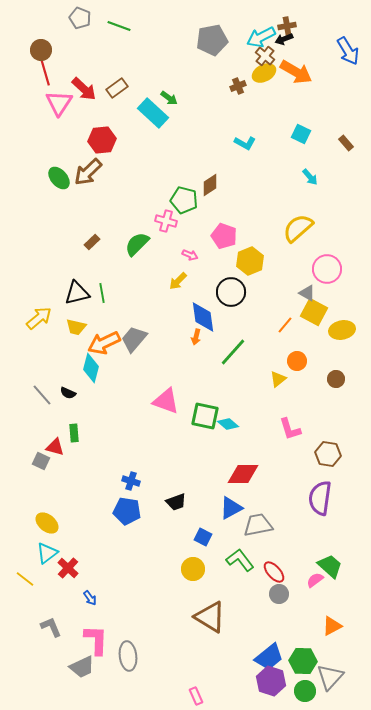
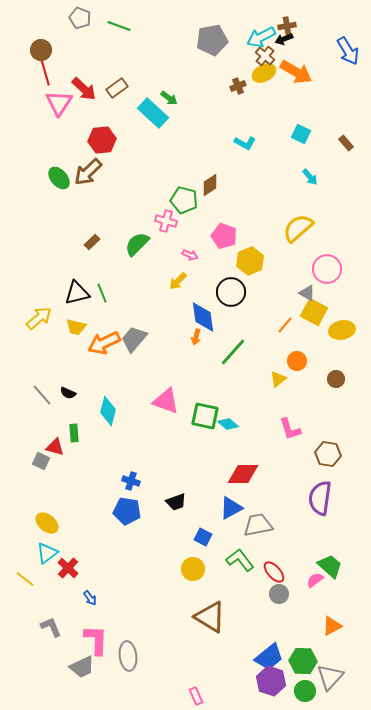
green line at (102, 293): rotated 12 degrees counterclockwise
cyan diamond at (91, 368): moved 17 px right, 43 px down
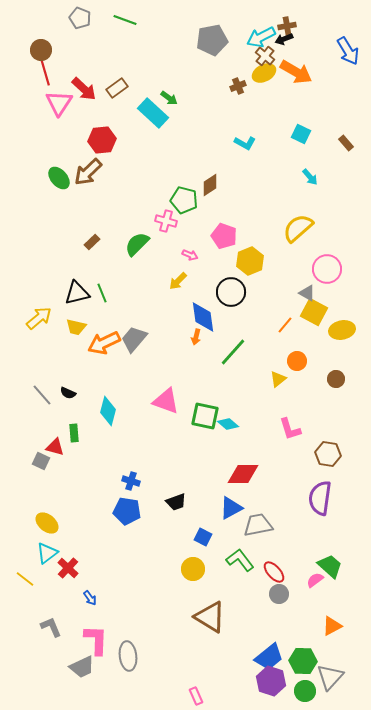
green line at (119, 26): moved 6 px right, 6 px up
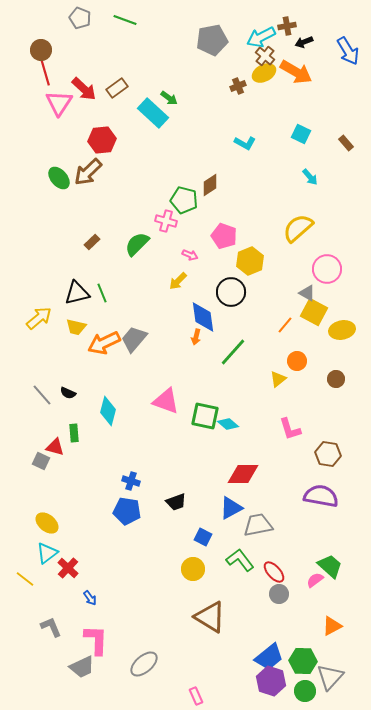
black arrow at (284, 39): moved 20 px right, 3 px down
purple semicircle at (320, 498): moved 1 px right, 2 px up; rotated 92 degrees clockwise
gray ellipse at (128, 656): moved 16 px right, 8 px down; rotated 56 degrees clockwise
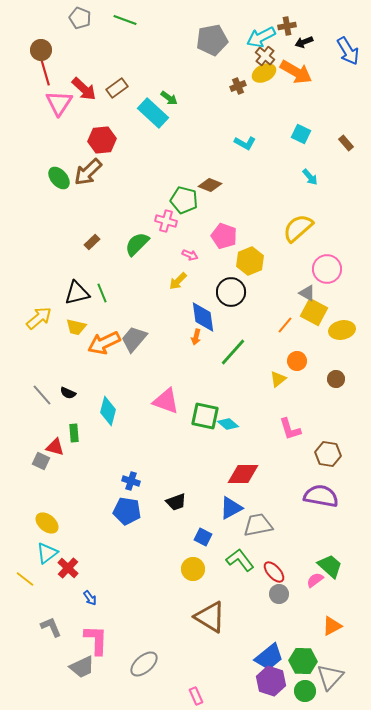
brown diamond at (210, 185): rotated 55 degrees clockwise
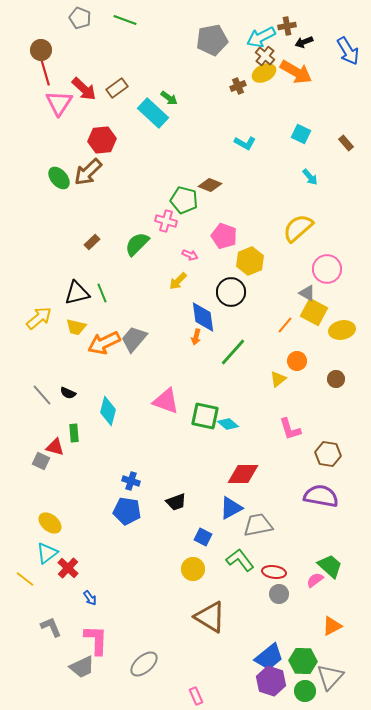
yellow ellipse at (47, 523): moved 3 px right
red ellipse at (274, 572): rotated 40 degrees counterclockwise
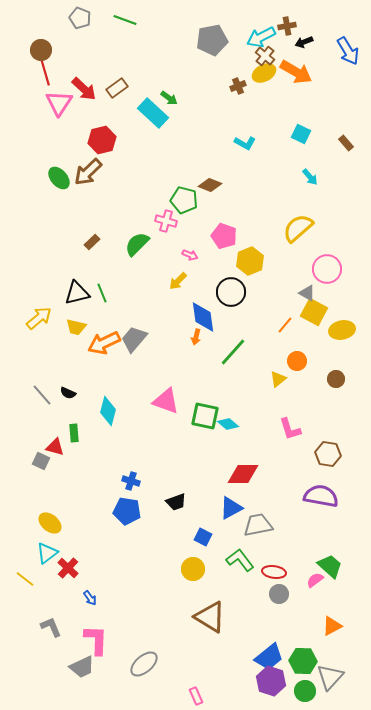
red hexagon at (102, 140): rotated 8 degrees counterclockwise
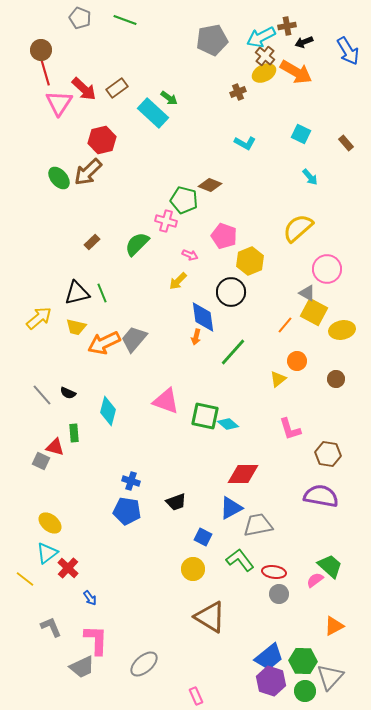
brown cross at (238, 86): moved 6 px down
orange triangle at (332, 626): moved 2 px right
